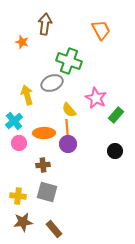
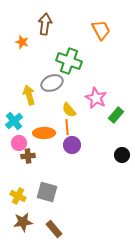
yellow arrow: moved 2 px right
purple circle: moved 4 px right, 1 px down
black circle: moved 7 px right, 4 px down
brown cross: moved 15 px left, 9 px up
yellow cross: rotated 21 degrees clockwise
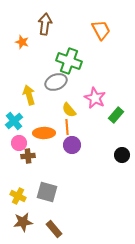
gray ellipse: moved 4 px right, 1 px up
pink star: moved 1 px left
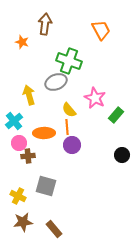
gray square: moved 1 px left, 6 px up
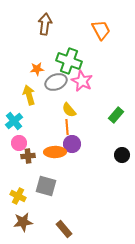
orange star: moved 15 px right, 27 px down; rotated 24 degrees counterclockwise
pink star: moved 13 px left, 17 px up
orange ellipse: moved 11 px right, 19 px down
purple circle: moved 1 px up
brown rectangle: moved 10 px right
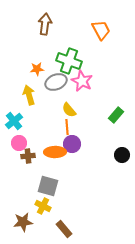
gray square: moved 2 px right
yellow cross: moved 25 px right, 10 px down
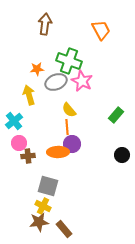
orange ellipse: moved 3 px right
brown star: moved 16 px right
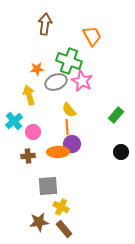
orange trapezoid: moved 9 px left, 6 px down
pink circle: moved 14 px right, 11 px up
black circle: moved 1 px left, 3 px up
gray square: rotated 20 degrees counterclockwise
yellow cross: moved 18 px right, 1 px down
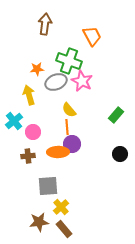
black circle: moved 1 px left, 2 px down
yellow cross: rotated 21 degrees clockwise
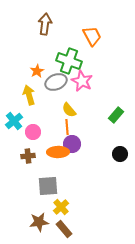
orange star: moved 2 px down; rotated 24 degrees counterclockwise
